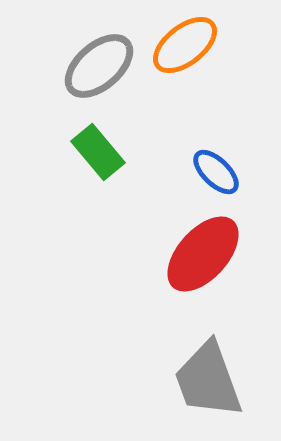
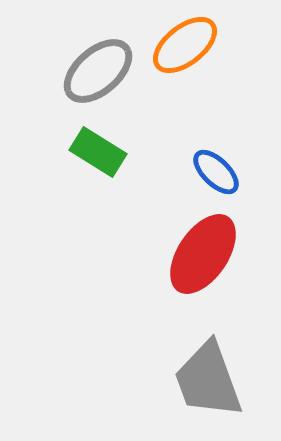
gray ellipse: moved 1 px left, 5 px down
green rectangle: rotated 18 degrees counterclockwise
red ellipse: rotated 8 degrees counterclockwise
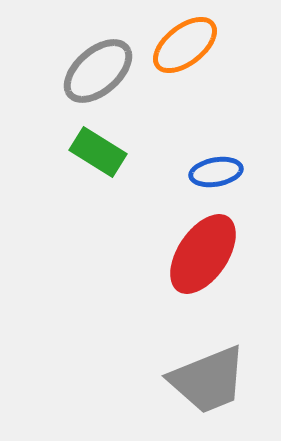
blue ellipse: rotated 54 degrees counterclockwise
gray trapezoid: rotated 92 degrees counterclockwise
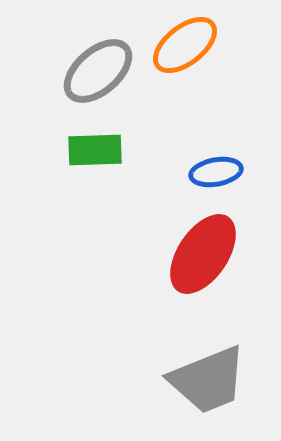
green rectangle: moved 3 px left, 2 px up; rotated 34 degrees counterclockwise
